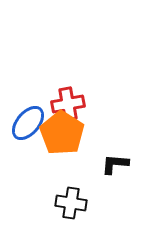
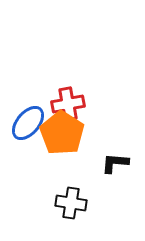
black L-shape: moved 1 px up
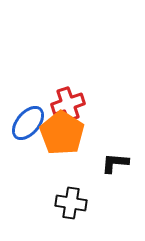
red cross: rotated 8 degrees counterclockwise
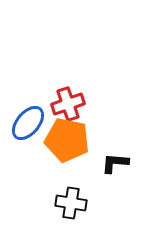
orange pentagon: moved 5 px right, 7 px down; rotated 21 degrees counterclockwise
